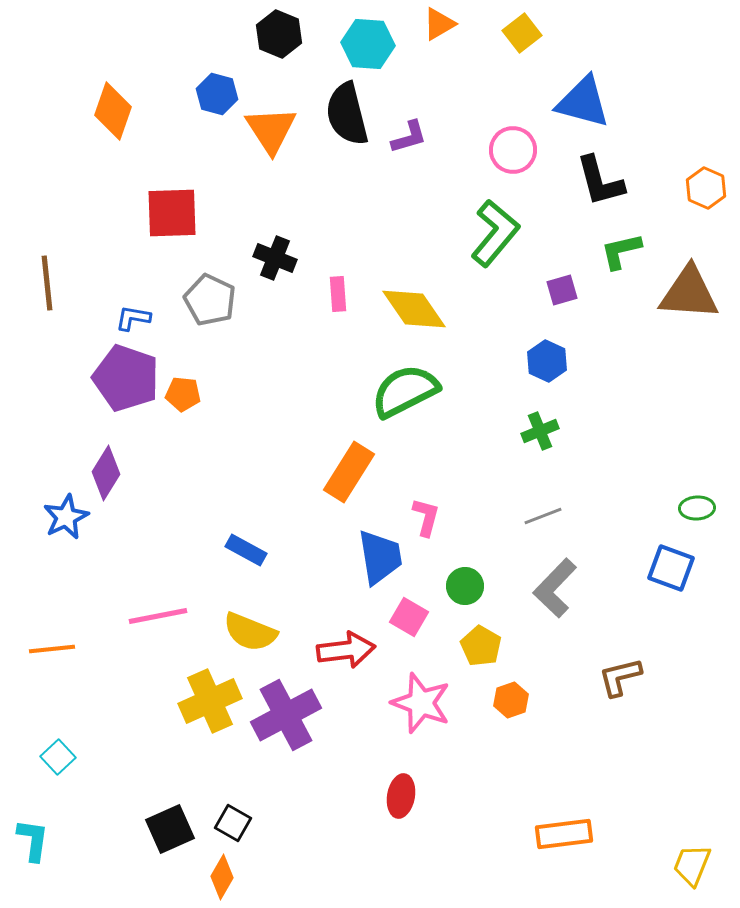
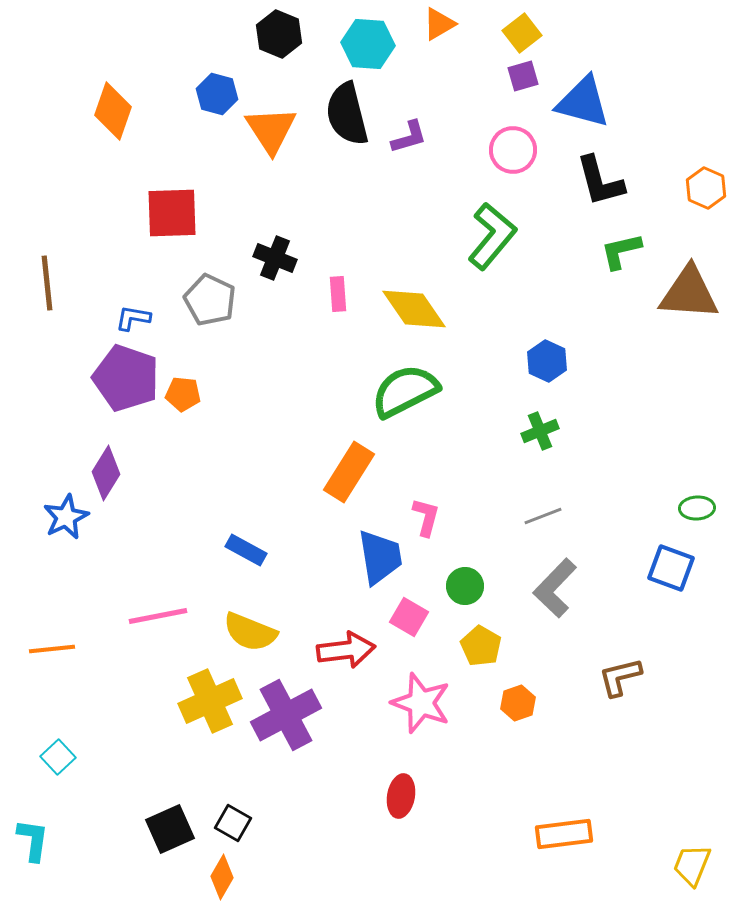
green L-shape at (495, 233): moved 3 px left, 3 px down
purple square at (562, 290): moved 39 px left, 214 px up
orange hexagon at (511, 700): moved 7 px right, 3 px down
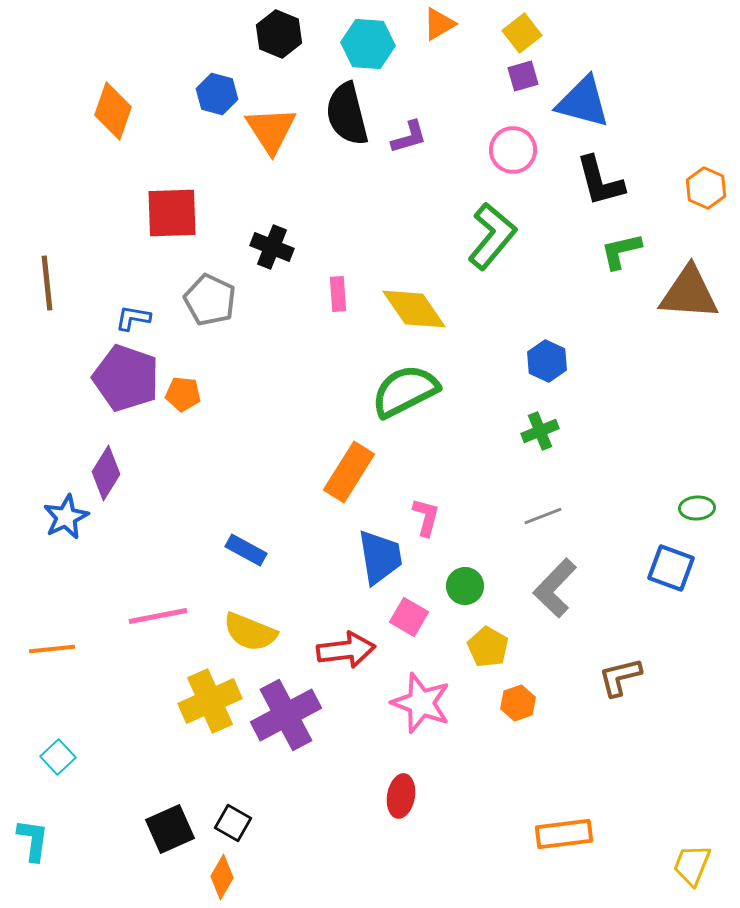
black cross at (275, 258): moved 3 px left, 11 px up
yellow pentagon at (481, 646): moved 7 px right, 1 px down
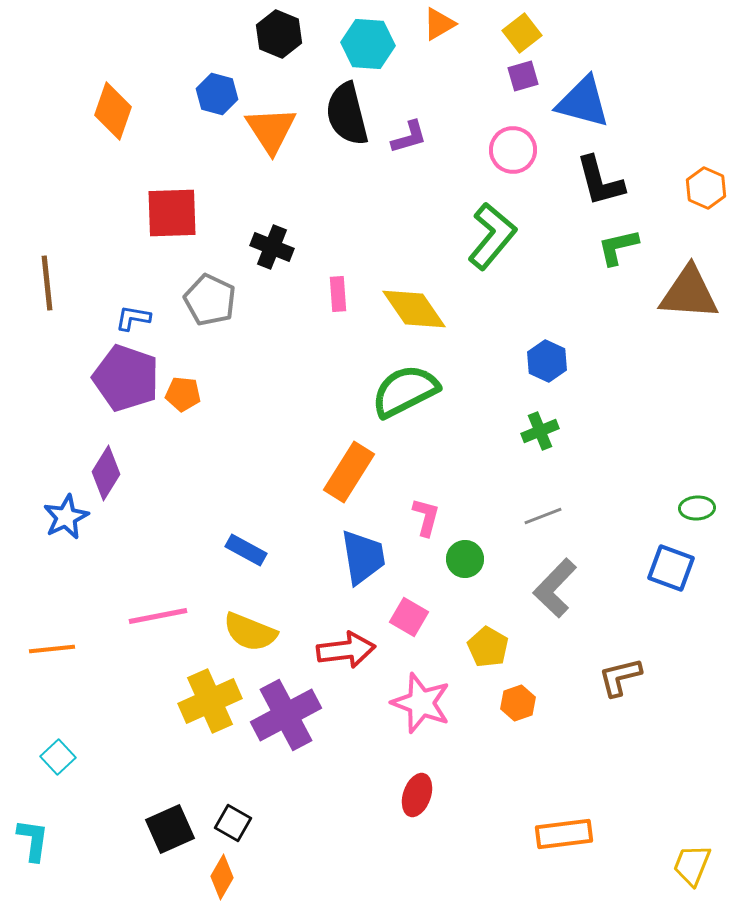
green L-shape at (621, 251): moved 3 px left, 4 px up
blue trapezoid at (380, 557): moved 17 px left
green circle at (465, 586): moved 27 px up
red ellipse at (401, 796): moved 16 px right, 1 px up; rotated 9 degrees clockwise
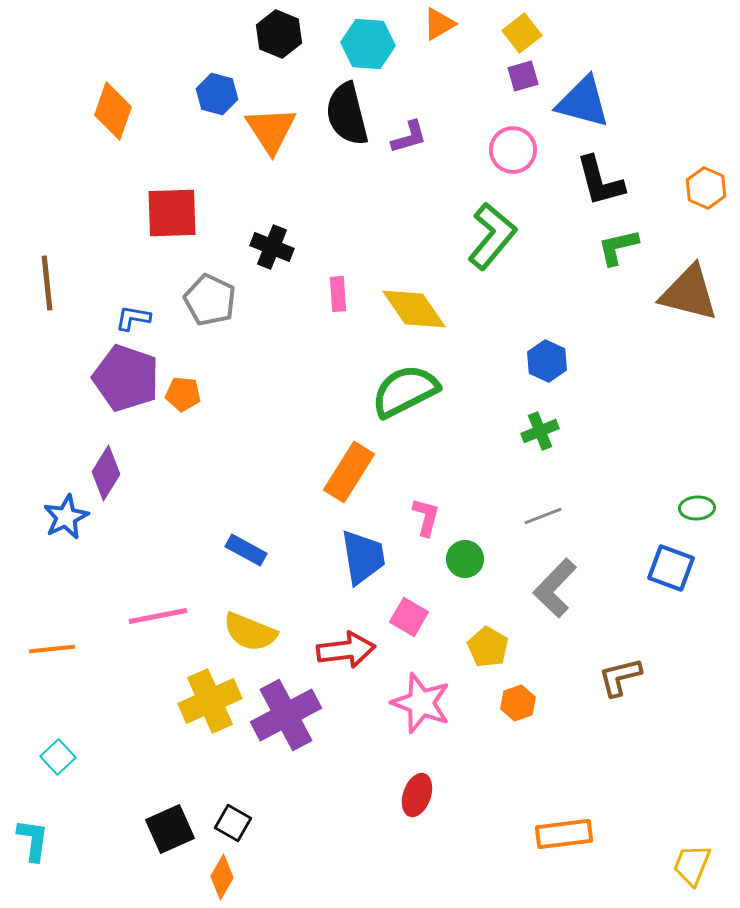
brown triangle at (689, 293): rotated 10 degrees clockwise
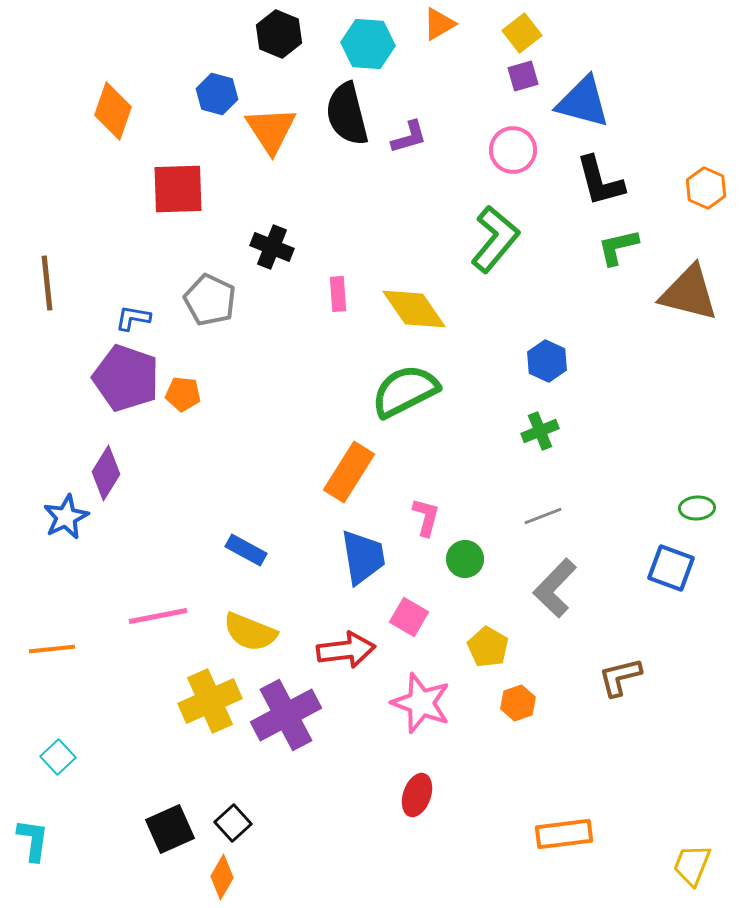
red square at (172, 213): moved 6 px right, 24 px up
green L-shape at (492, 236): moved 3 px right, 3 px down
black square at (233, 823): rotated 18 degrees clockwise
